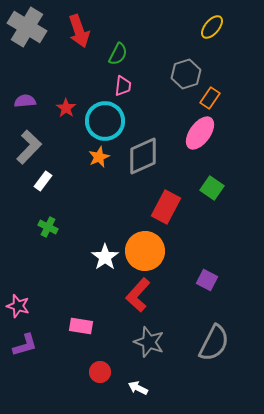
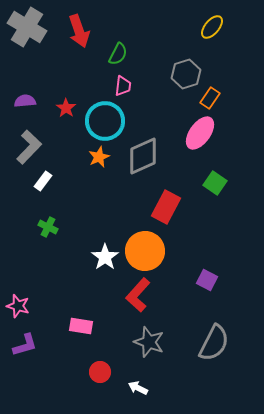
green square: moved 3 px right, 5 px up
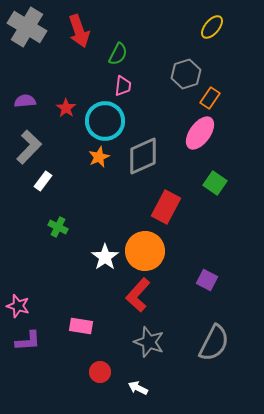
green cross: moved 10 px right
purple L-shape: moved 3 px right, 4 px up; rotated 12 degrees clockwise
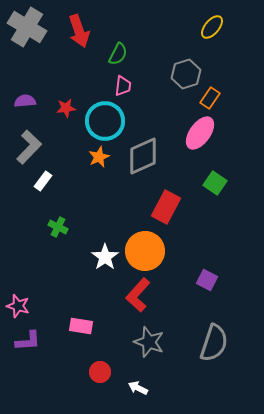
red star: rotated 30 degrees clockwise
gray semicircle: rotated 9 degrees counterclockwise
